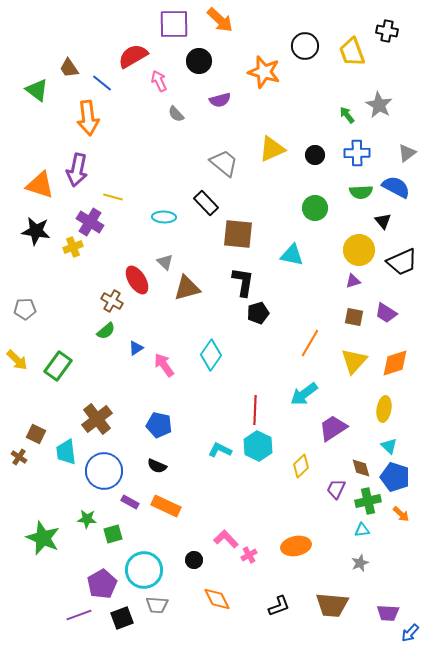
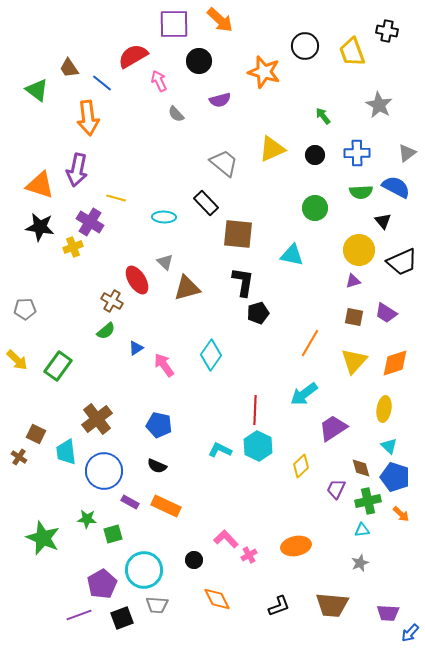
green arrow at (347, 115): moved 24 px left, 1 px down
yellow line at (113, 197): moved 3 px right, 1 px down
black star at (36, 231): moved 4 px right, 4 px up
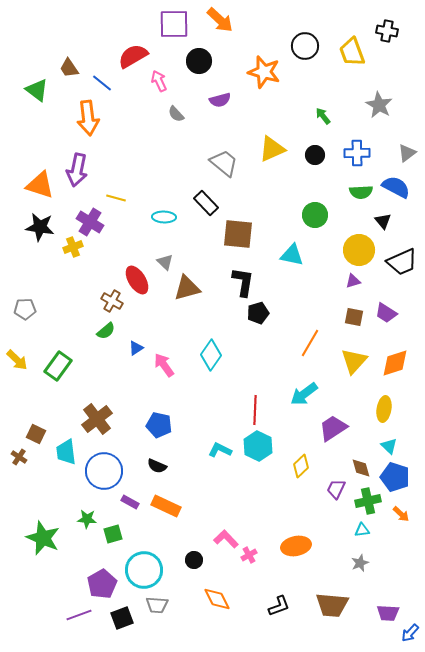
green circle at (315, 208): moved 7 px down
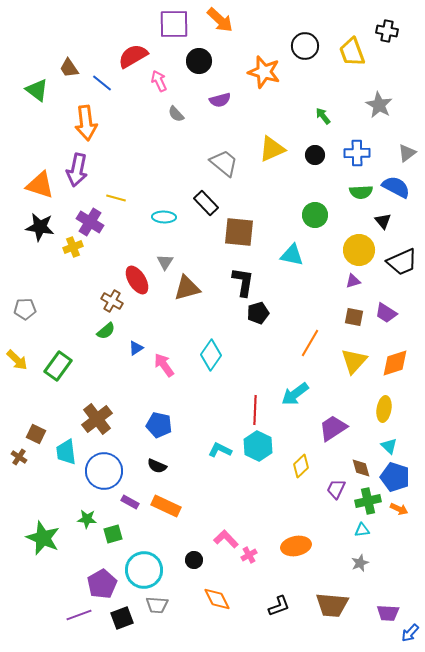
orange arrow at (88, 118): moved 2 px left, 5 px down
brown square at (238, 234): moved 1 px right, 2 px up
gray triangle at (165, 262): rotated 18 degrees clockwise
cyan arrow at (304, 394): moved 9 px left
orange arrow at (401, 514): moved 2 px left, 5 px up; rotated 18 degrees counterclockwise
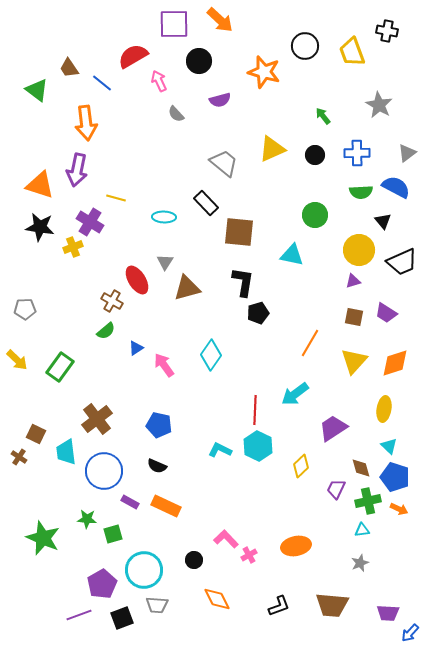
green rectangle at (58, 366): moved 2 px right, 1 px down
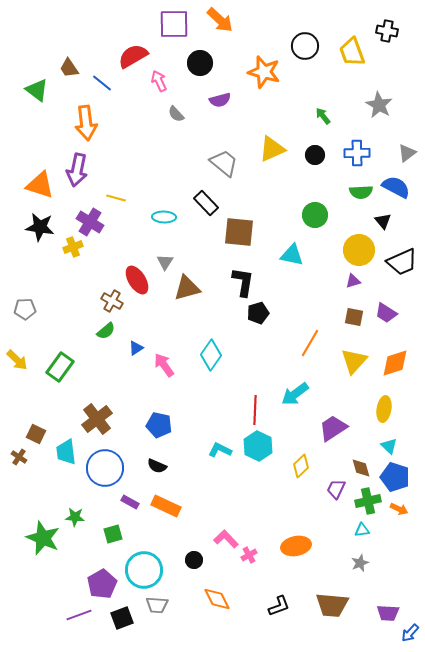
black circle at (199, 61): moved 1 px right, 2 px down
blue circle at (104, 471): moved 1 px right, 3 px up
green star at (87, 519): moved 12 px left, 2 px up
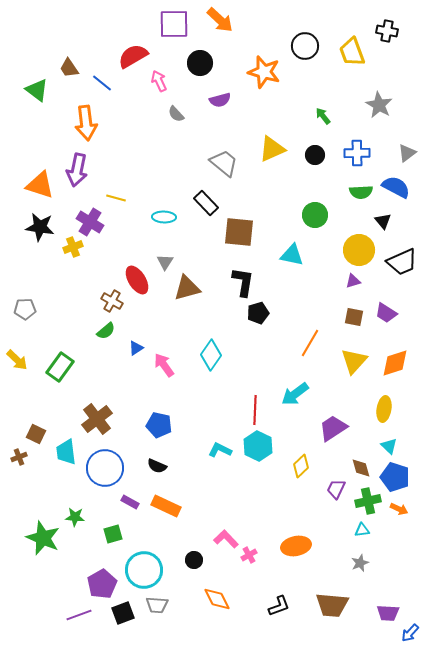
brown cross at (19, 457): rotated 35 degrees clockwise
black square at (122, 618): moved 1 px right, 5 px up
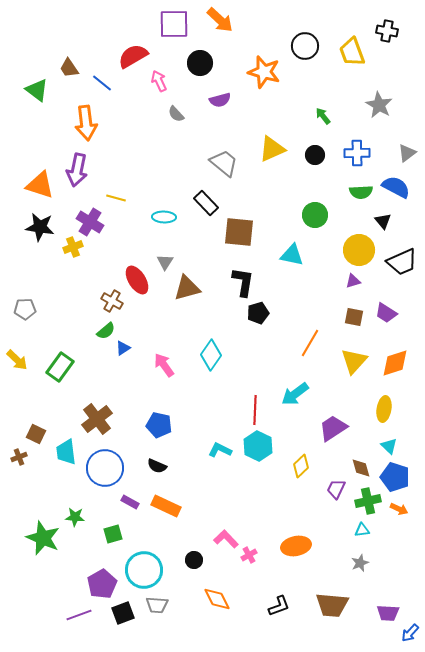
blue triangle at (136, 348): moved 13 px left
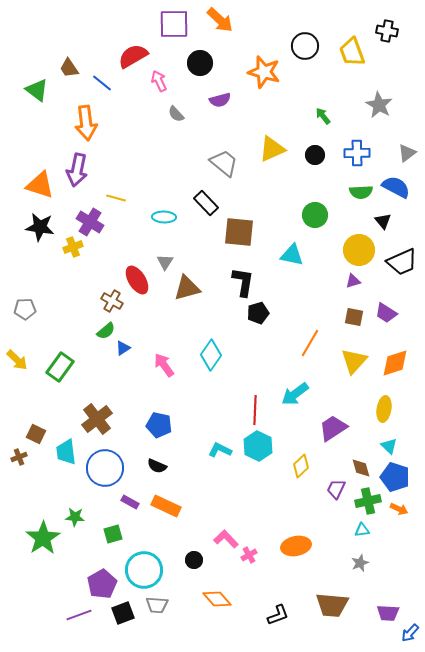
green star at (43, 538): rotated 16 degrees clockwise
orange diamond at (217, 599): rotated 16 degrees counterclockwise
black L-shape at (279, 606): moved 1 px left, 9 px down
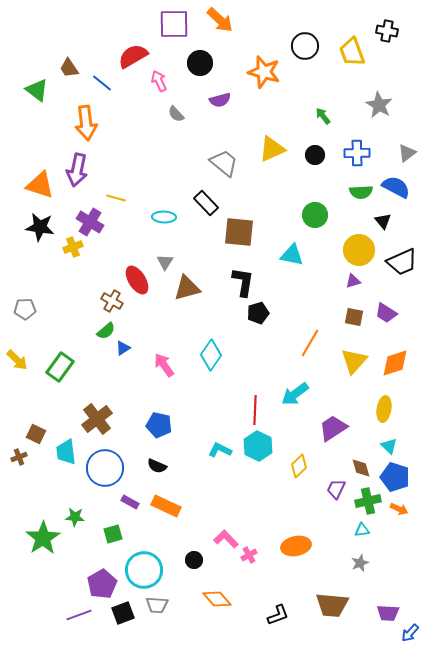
yellow diamond at (301, 466): moved 2 px left
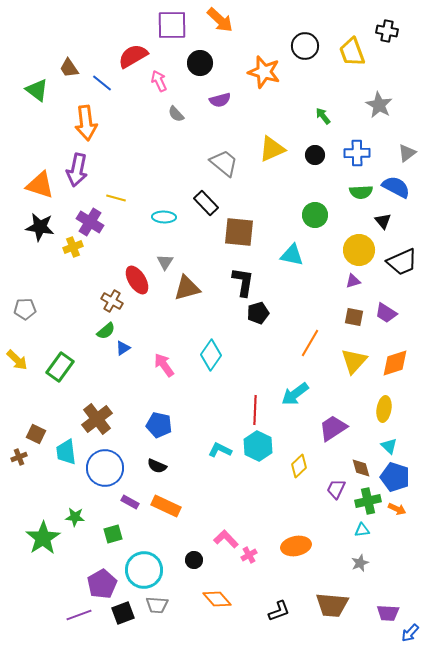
purple square at (174, 24): moved 2 px left, 1 px down
orange arrow at (399, 509): moved 2 px left
black L-shape at (278, 615): moved 1 px right, 4 px up
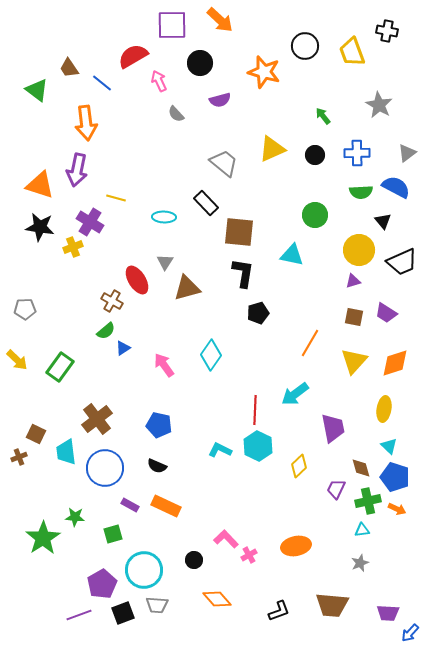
black L-shape at (243, 282): moved 9 px up
purple trapezoid at (333, 428): rotated 112 degrees clockwise
purple rectangle at (130, 502): moved 3 px down
